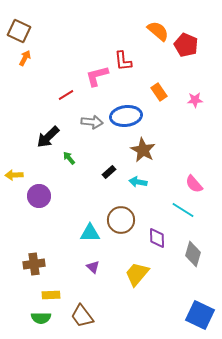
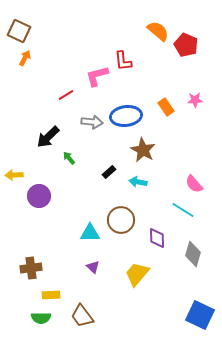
orange rectangle: moved 7 px right, 15 px down
brown cross: moved 3 px left, 4 px down
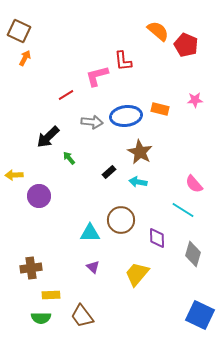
orange rectangle: moved 6 px left, 2 px down; rotated 42 degrees counterclockwise
brown star: moved 3 px left, 2 px down
